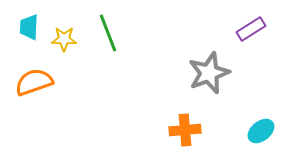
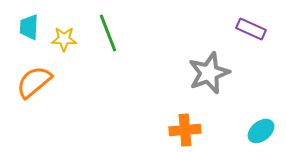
purple rectangle: rotated 56 degrees clockwise
orange semicircle: rotated 21 degrees counterclockwise
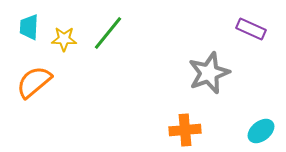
green line: rotated 60 degrees clockwise
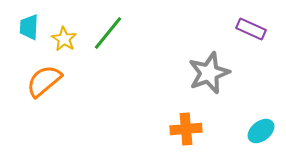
yellow star: rotated 30 degrees clockwise
orange semicircle: moved 10 px right, 1 px up
orange cross: moved 1 px right, 1 px up
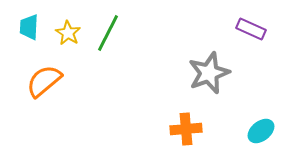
green line: rotated 12 degrees counterclockwise
yellow star: moved 4 px right, 6 px up
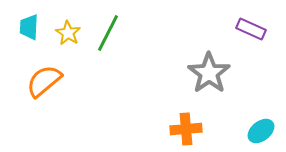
gray star: rotated 15 degrees counterclockwise
